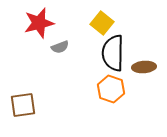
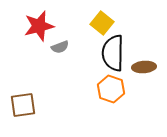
red star: moved 3 px down
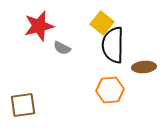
gray semicircle: moved 2 px right, 1 px down; rotated 48 degrees clockwise
black semicircle: moved 8 px up
orange hexagon: moved 1 px left, 1 px down; rotated 24 degrees counterclockwise
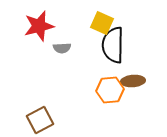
yellow square: rotated 15 degrees counterclockwise
gray semicircle: rotated 30 degrees counterclockwise
brown ellipse: moved 11 px left, 14 px down
brown square: moved 17 px right, 15 px down; rotated 20 degrees counterclockwise
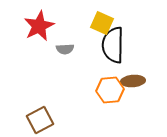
red star: rotated 12 degrees counterclockwise
gray semicircle: moved 3 px right, 1 px down
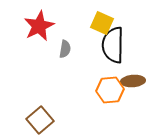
gray semicircle: rotated 78 degrees counterclockwise
brown square: rotated 12 degrees counterclockwise
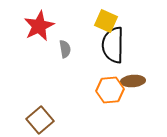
yellow square: moved 4 px right, 2 px up
gray semicircle: rotated 18 degrees counterclockwise
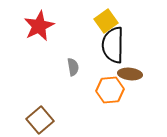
yellow square: rotated 30 degrees clockwise
gray semicircle: moved 8 px right, 18 px down
brown ellipse: moved 3 px left, 7 px up; rotated 10 degrees clockwise
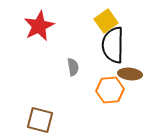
brown square: rotated 36 degrees counterclockwise
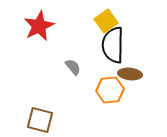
gray semicircle: rotated 30 degrees counterclockwise
